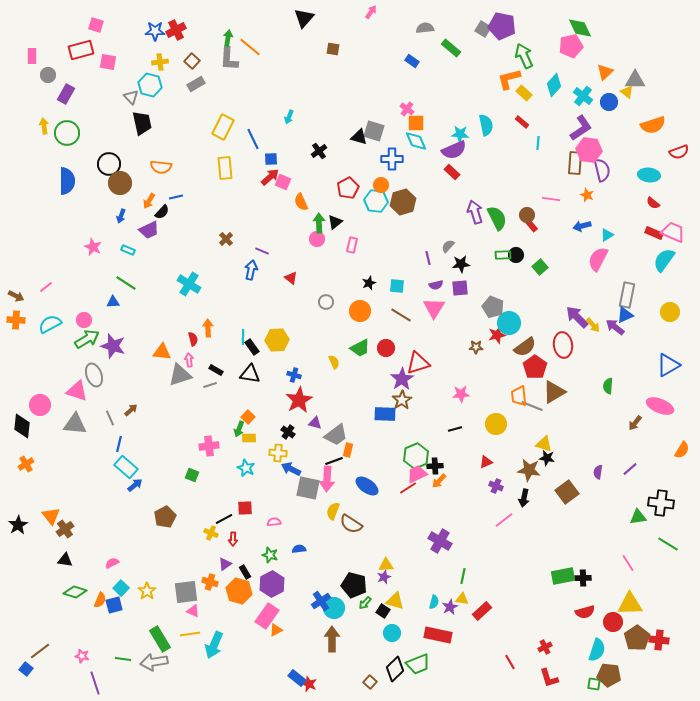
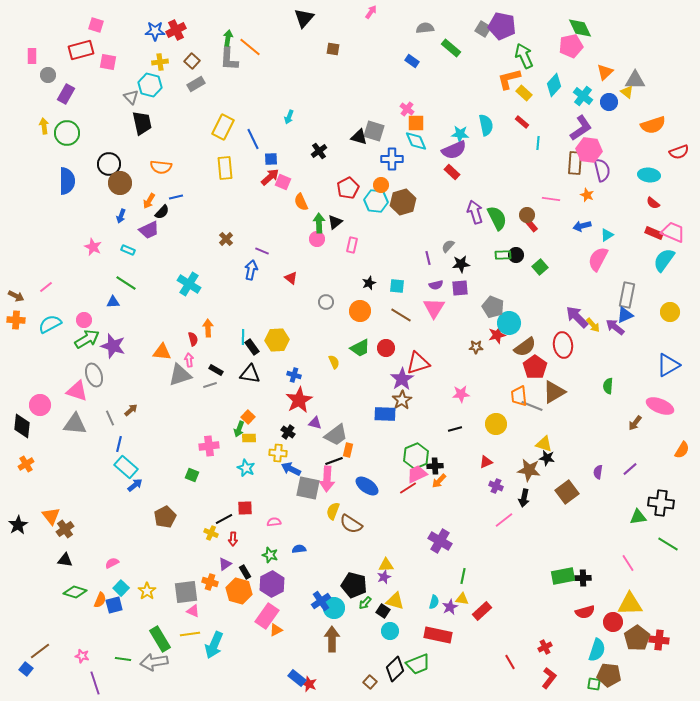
cyan circle at (392, 633): moved 2 px left, 2 px up
red L-shape at (549, 678): rotated 125 degrees counterclockwise
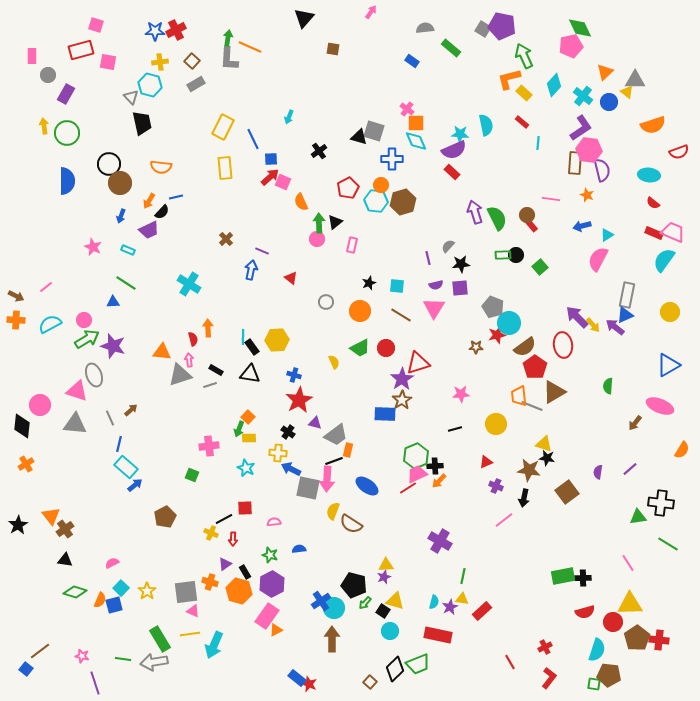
orange line at (250, 47): rotated 15 degrees counterclockwise
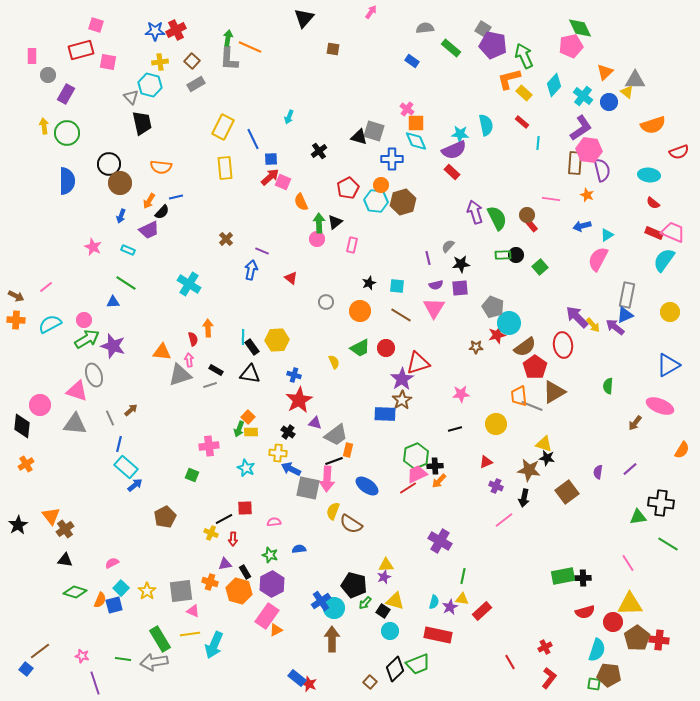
purple pentagon at (502, 26): moved 9 px left, 19 px down
yellow rectangle at (249, 438): moved 2 px right, 6 px up
purple triangle at (225, 564): rotated 24 degrees clockwise
gray square at (186, 592): moved 5 px left, 1 px up
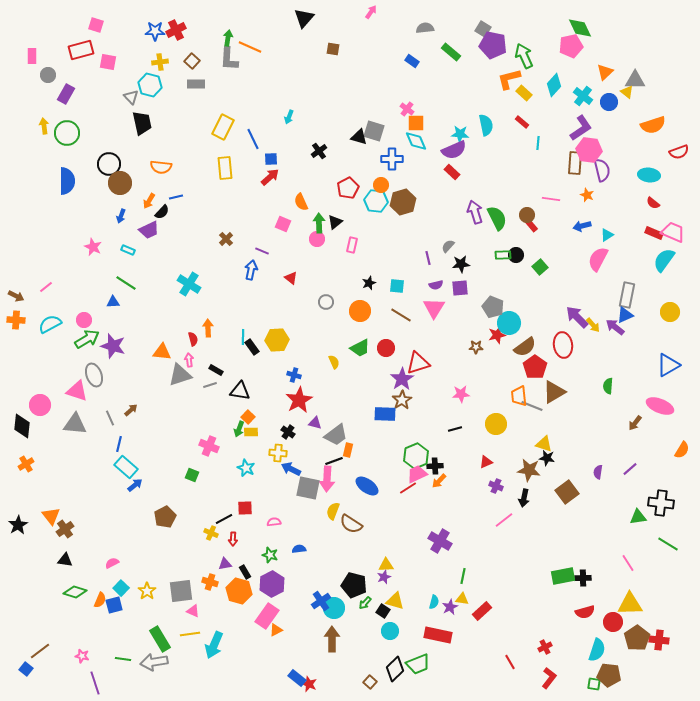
green rectangle at (451, 48): moved 4 px down
gray rectangle at (196, 84): rotated 30 degrees clockwise
pink square at (283, 182): moved 42 px down
black triangle at (250, 374): moved 10 px left, 17 px down
pink cross at (209, 446): rotated 30 degrees clockwise
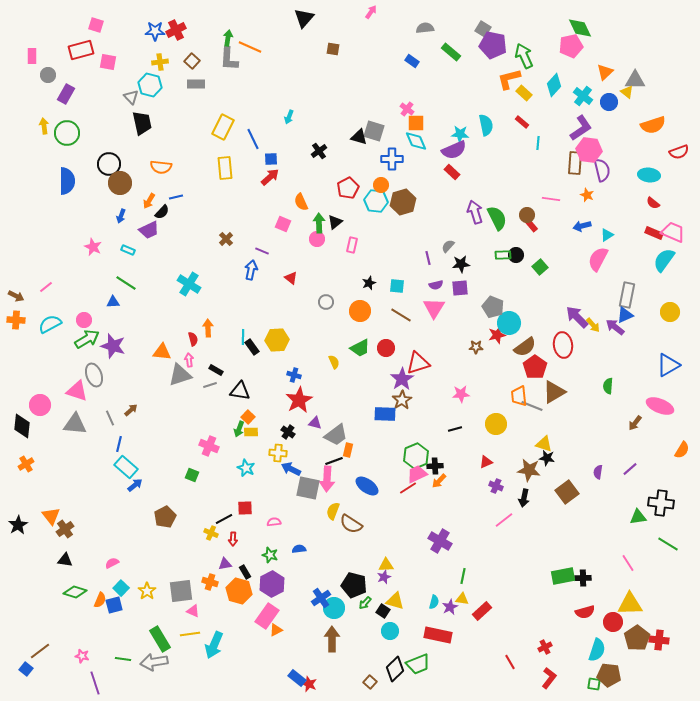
blue cross at (321, 601): moved 3 px up
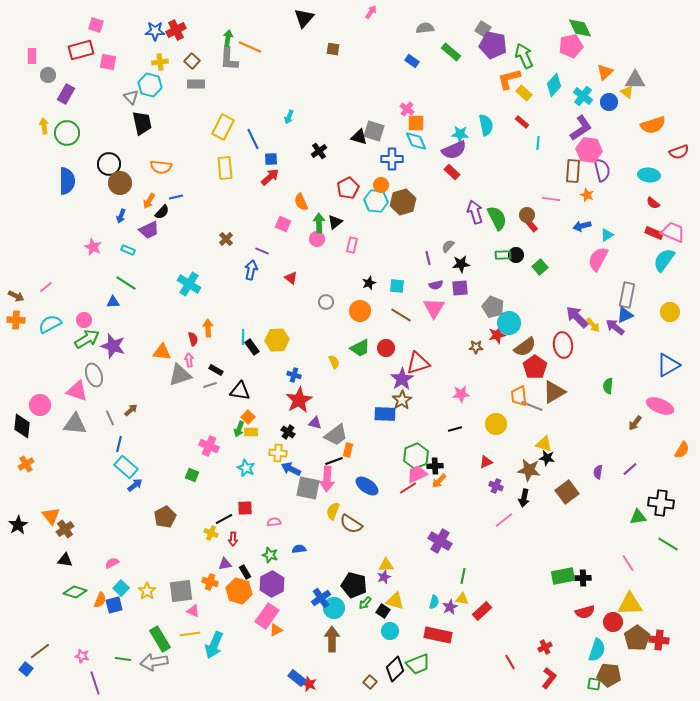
brown rectangle at (575, 163): moved 2 px left, 8 px down
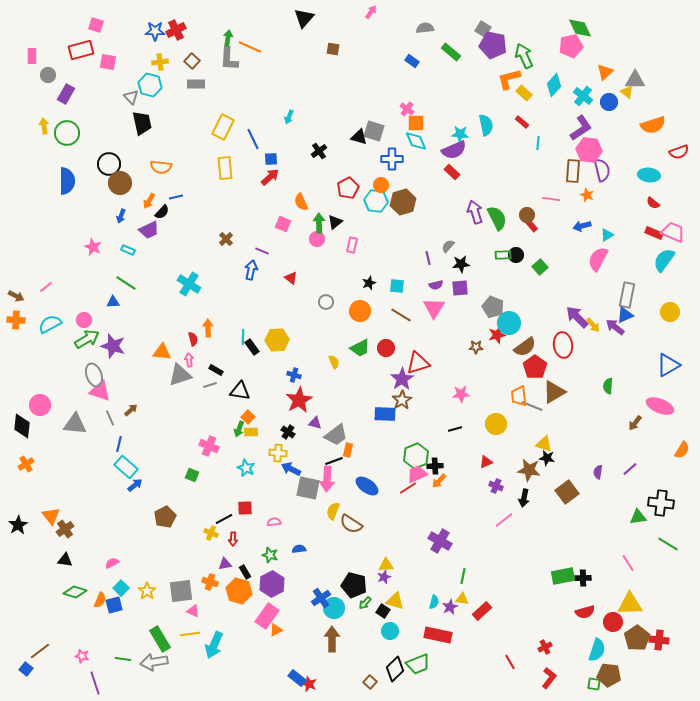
pink triangle at (77, 391): moved 23 px right
